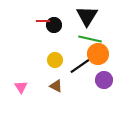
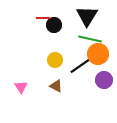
red line: moved 3 px up
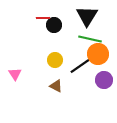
pink triangle: moved 6 px left, 13 px up
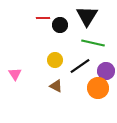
black circle: moved 6 px right
green line: moved 3 px right, 4 px down
orange circle: moved 34 px down
purple circle: moved 2 px right, 9 px up
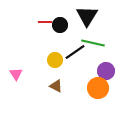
red line: moved 2 px right, 4 px down
black line: moved 5 px left, 14 px up
pink triangle: moved 1 px right
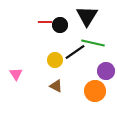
orange circle: moved 3 px left, 3 px down
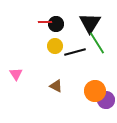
black triangle: moved 3 px right, 7 px down
black circle: moved 4 px left, 1 px up
green line: moved 4 px right; rotated 45 degrees clockwise
black line: rotated 20 degrees clockwise
yellow circle: moved 14 px up
purple circle: moved 29 px down
